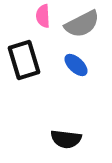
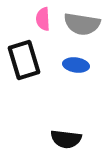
pink semicircle: moved 3 px down
gray semicircle: rotated 36 degrees clockwise
blue ellipse: rotated 35 degrees counterclockwise
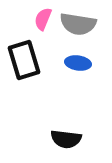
pink semicircle: rotated 25 degrees clockwise
gray semicircle: moved 4 px left
blue ellipse: moved 2 px right, 2 px up
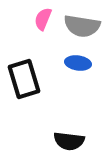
gray semicircle: moved 4 px right, 2 px down
black rectangle: moved 19 px down
black semicircle: moved 3 px right, 2 px down
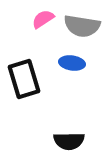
pink semicircle: rotated 35 degrees clockwise
blue ellipse: moved 6 px left
black semicircle: rotated 8 degrees counterclockwise
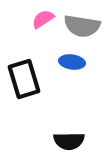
blue ellipse: moved 1 px up
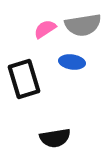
pink semicircle: moved 2 px right, 10 px down
gray semicircle: moved 1 px right, 1 px up; rotated 18 degrees counterclockwise
black semicircle: moved 14 px left, 3 px up; rotated 8 degrees counterclockwise
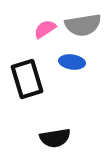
black rectangle: moved 3 px right
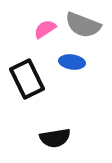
gray semicircle: rotated 30 degrees clockwise
black rectangle: rotated 9 degrees counterclockwise
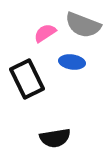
pink semicircle: moved 4 px down
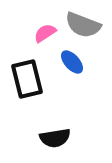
blue ellipse: rotated 40 degrees clockwise
black rectangle: rotated 12 degrees clockwise
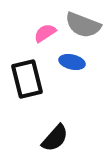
blue ellipse: rotated 35 degrees counterclockwise
black semicircle: rotated 40 degrees counterclockwise
